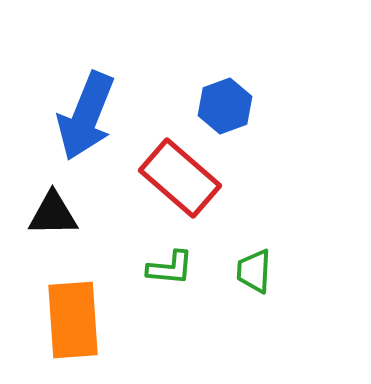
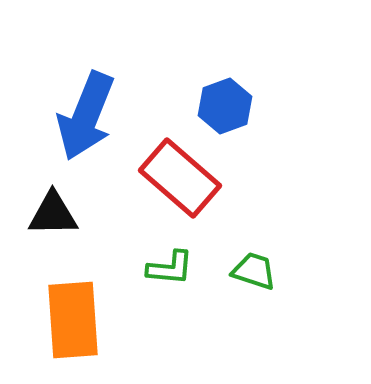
green trapezoid: rotated 105 degrees clockwise
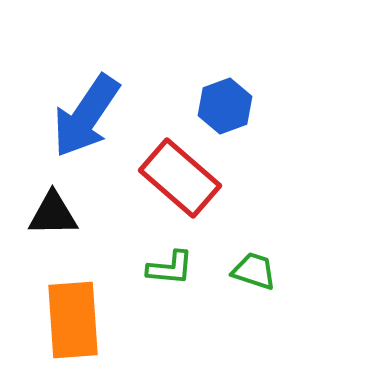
blue arrow: rotated 12 degrees clockwise
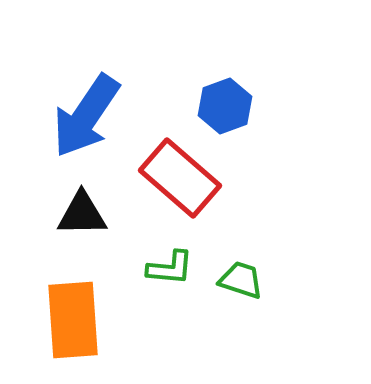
black triangle: moved 29 px right
green trapezoid: moved 13 px left, 9 px down
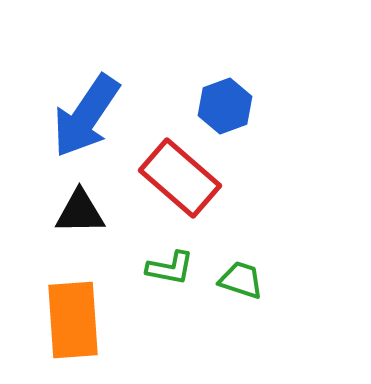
black triangle: moved 2 px left, 2 px up
green L-shape: rotated 6 degrees clockwise
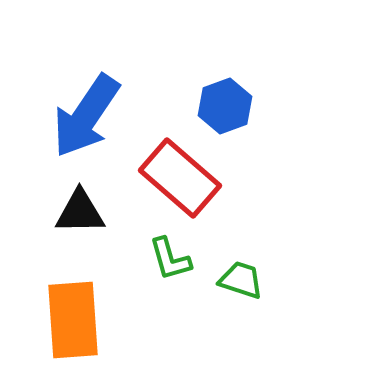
green L-shape: moved 9 px up; rotated 63 degrees clockwise
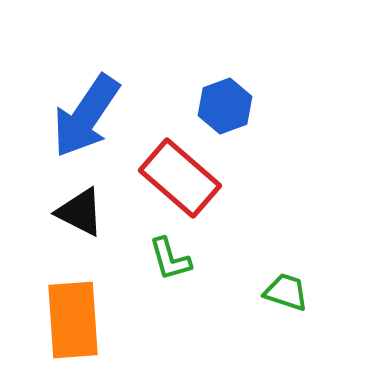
black triangle: rotated 28 degrees clockwise
green trapezoid: moved 45 px right, 12 px down
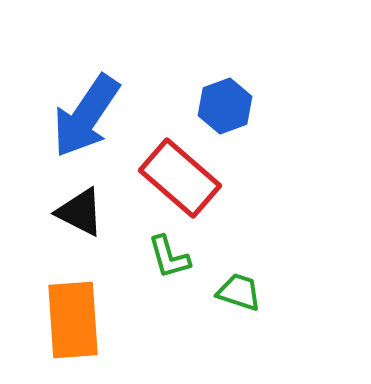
green L-shape: moved 1 px left, 2 px up
green trapezoid: moved 47 px left
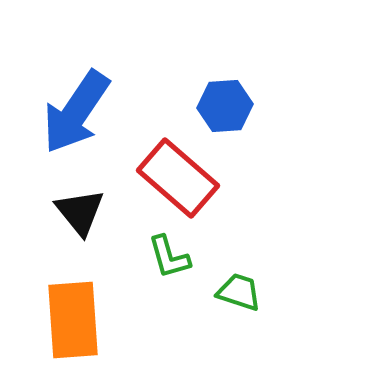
blue hexagon: rotated 16 degrees clockwise
blue arrow: moved 10 px left, 4 px up
red rectangle: moved 2 px left
black triangle: rotated 24 degrees clockwise
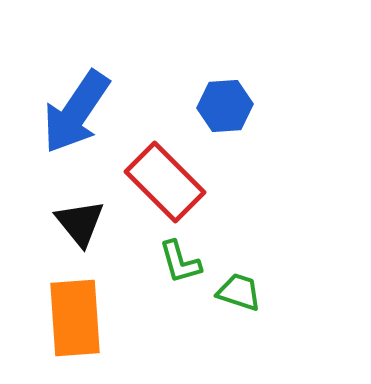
red rectangle: moved 13 px left, 4 px down; rotated 4 degrees clockwise
black triangle: moved 11 px down
green L-shape: moved 11 px right, 5 px down
orange rectangle: moved 2 px right, 2 px up
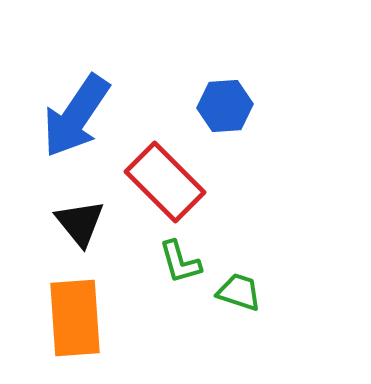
blue arrow: moved 4 px down
